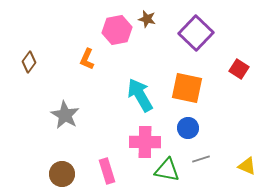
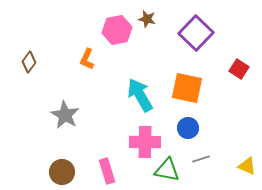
brown circle: moved 2 px up
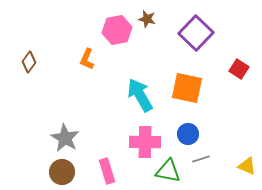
gray star: moved 23 px down
blue circle: moved 6 px down
green triangle: moved 1 px right, 1 px down
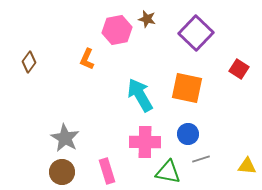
yellow triangle: rotated 18 degrees counterclockwise
green triangle: moved 1 px down
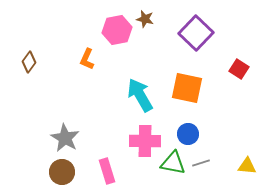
brown star: moved 2 px left
pink cross: moved 1 px up
gray line: moved 4 px down
green triangle: moved 5 px right, 9 px up
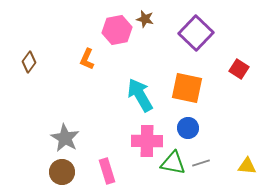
blue circle: moved 6 px up
pink cross: moved 2 px right
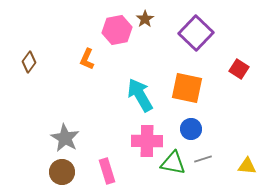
brown star: rotated 24 degrees clockwise
blue circle: moved 3 px right, 1 px down
gray line: moved 2 px right, 4 px up
